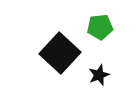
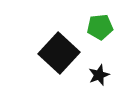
black square: moved 1 px left
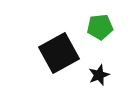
black square: rotated 18 degrees clockwise
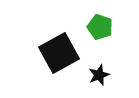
green pentagon: rotated 25 degrees clockwise
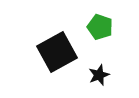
black square: moved 2 px left, 1 px up
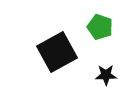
black star: moved 7 px right; rotated 20 degrees clockwise
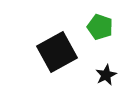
black star: rotated 25 degrees counterclockwise
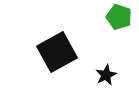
green pentagon: moved 19 px right, 10 px up
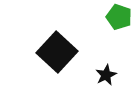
black square: rotated 18 degrees counterclockwise
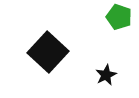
black square: moved 9 px left
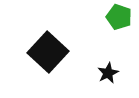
black star: moved 2 px right, 2 px up
